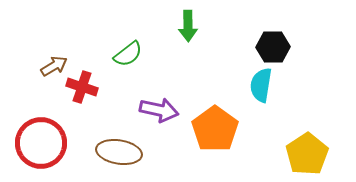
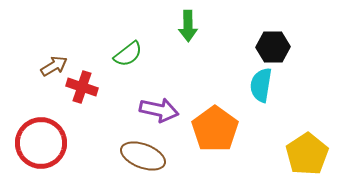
brown ellipse: moved 24 px right, 4 px down; rotated 12 degrees clockwise
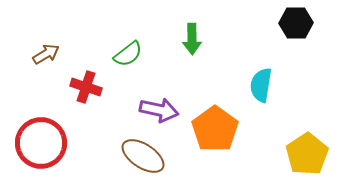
green arrow: moved 4 px right, 13 px down
black hexagon: moved 23 px right, 24 px up
brown arrow: moved 8 px left, 12 px up
red cross: moved 4 px right
brown ellipse: rotated 12 degrees clockwise
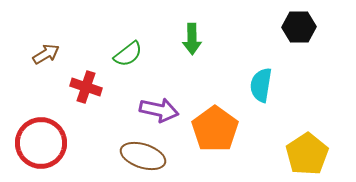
black hexagon: moved 3 px right, 4 px down
brown ellipse: rotated 15 degrees counterclockwise
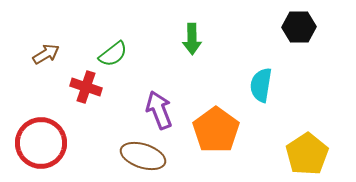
green semicircle: moved 15 px left
purple arrow: rotated 123 degrees counterclockwise
orange pentagon: moved 1 px right, 1 px down
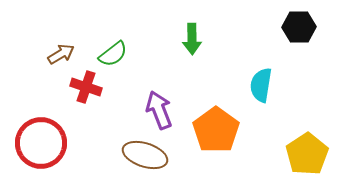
brown arrow: moved 15 px right
brown ellipse: moved 2 px right, 1 px up
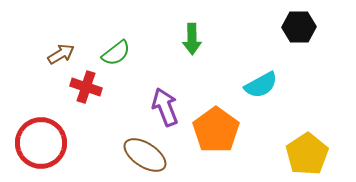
green semicircle: moved 3 px right, 1 px up
cyan semicircle: rotated 128 degrees counterclockwise
purple arrow: moved 6 px right, 3 px up
brown ellipse: rotated 15 degrees clockwise
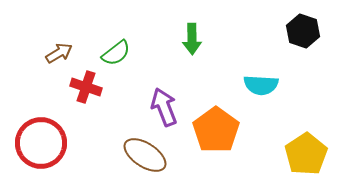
black hexagon: moved 4 px right, 4 px down; rotated 20 degrees clockwise
brown arrow: moved 2 px left, 1 px up
cyan semicircle: rotated 32 degrees clockwise
purple arrow: moved 1 px left
yellow pentagon: moved 1 px left
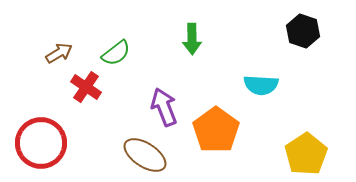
red cross: rotated 16 degrees clockwise
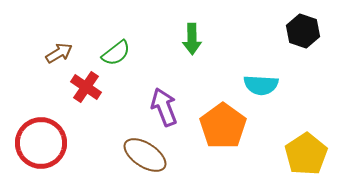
orange pentagon: moved 7 px right, 4 px up
